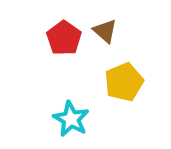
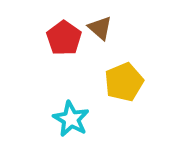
brown triangle: moved 5 px left, 3 px up
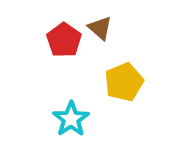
red pentagon: moved 2 px down
cyan star: rotated 9 degrees clockwise
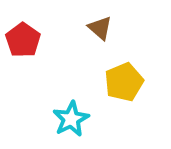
red pentagon: moved 41 px left
cyan star: rotated 6 degrees clockwise
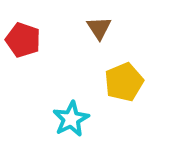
brown triangle: moved 1 px left; rotated 16 degrees clockwise
red pentagon: rotated 16 degrees counterclockwise
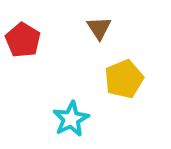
red pentagon: rotated 12 degrees clockwise
yellow pentagon: moved 3 px up
